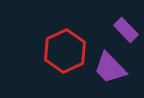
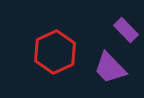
red hexagon: moved 10 px left, 1 px down
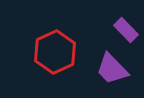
purple trapezoid: moved 2 px right, 1 px down
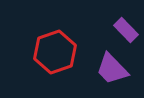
red hexagon: rotated 6 degrees clockwise
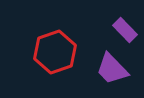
purple rectangle: moved 1 px left
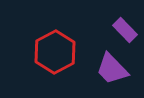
red hexagon: rotated 9 degrees counterclockwise
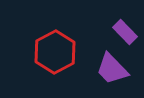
purple rectangle: moved 2 px down
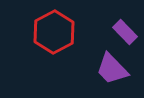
red hexagon: moved 1 px left, 20 px up
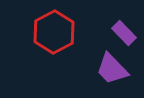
purple rectangle: moved 1 px left, 1 px down
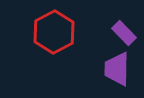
purple trapezoid: moved 5 px right; rotated 45 degrees clockwise
